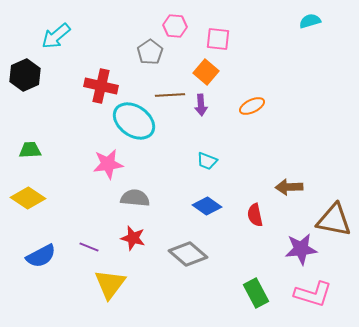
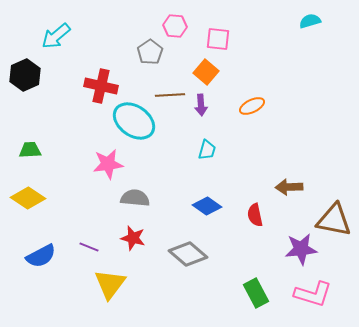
cyan trapezoid: moved 11 px up; rotated 95 degrees counterclockwise
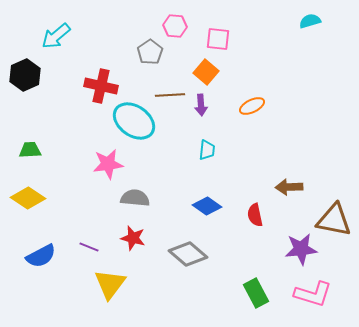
cyan trapezoid: rotated 10 degrees counterclockwise
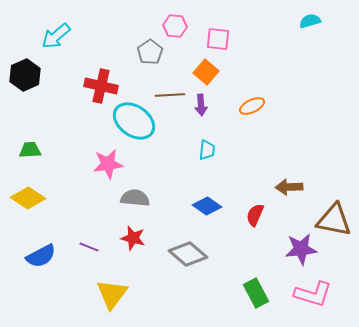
red semicircle: rotated 35 degrees clockwise
yellow triangle: moved 2 px right, 10 px down
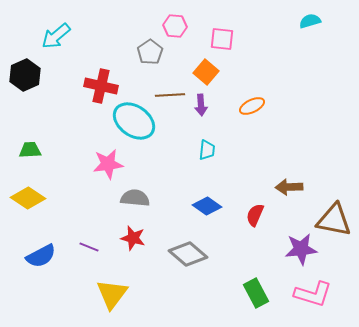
pink square: moved 4 px right
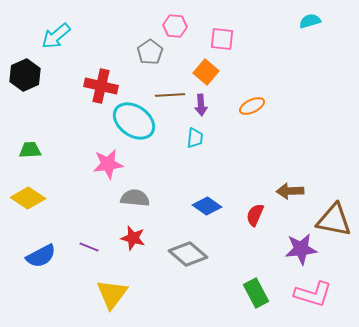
cyan trapezoid: moved 12 px left, 12 px up
brown arrow: moved 1 px right, 4 px down
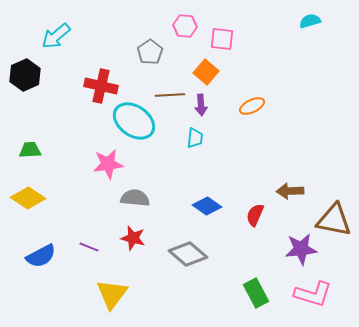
pink hexagon: moved 10 px right
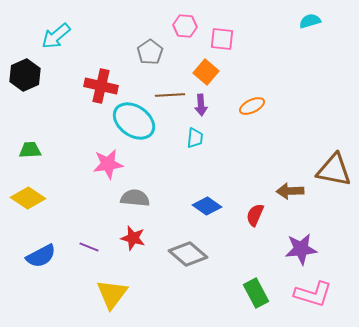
brown triangle: moved 50 px up
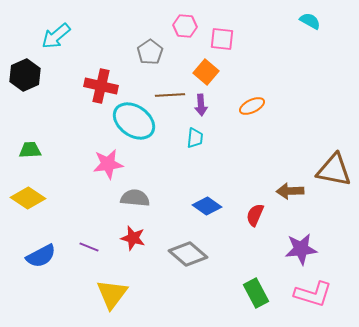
cyan semicircle: rotated 45 degrees clockwise
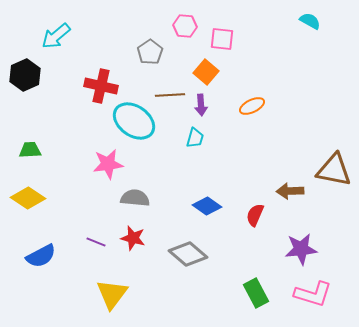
cyan trapezoid: rotated 10 degrees clockwise
purple line: moved 7 px right, 5 px up
